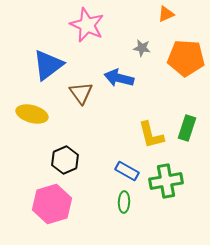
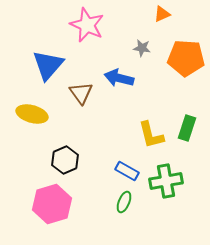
orange triangle: moved 4 px left
blue triangle: rotated 12 degrees counterclockwise
green ellipse: rotated 20 degrees clockwise
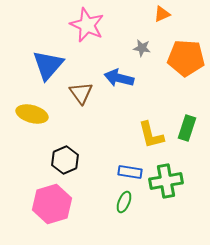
blue rectangle: moved 3 px right, 1 px down; rotated 20 degrees counterclockwise
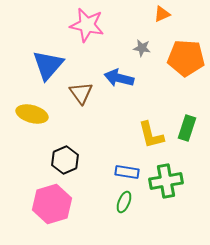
pink star: rotated 12 degrees counterclockwise
blue rectangle: moved 3 px left
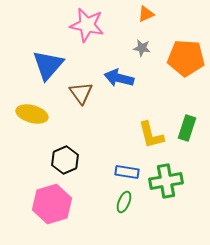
orange triangle: moved 16 px left
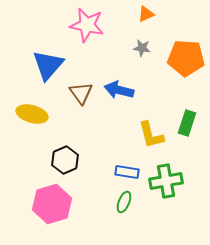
blue arrow: moved 12 px down
green rectangle: moved 5 px up
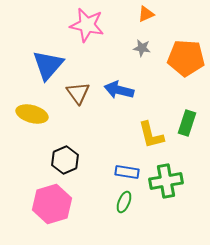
brown triangle: moved 3 px left
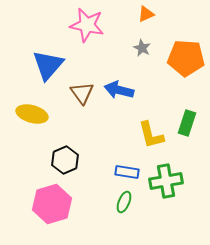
gray star: rotated 18 degrees clockwise
brown triangle: moved 4 px right
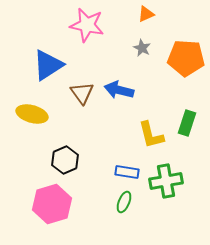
blue triangle: rotated 16 degrees clockwise
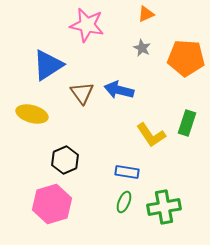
yellow L-shape: rotated 20 degrees counterclockwise
green cross: moved 2 px left, 26 px down
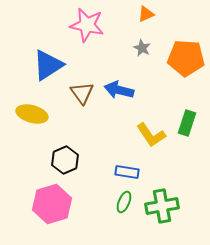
green cross: moved 2 px left, 1 px up
